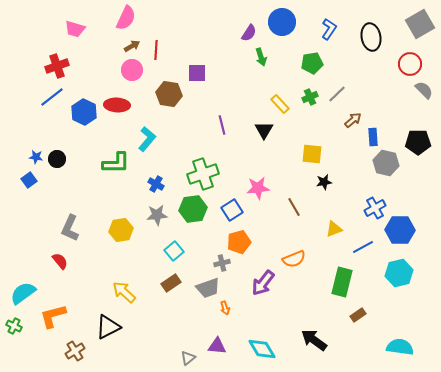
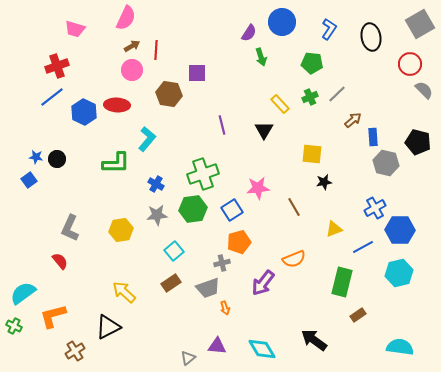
green pentagon at (312, 63): rotated 15 degrees clockwise
black pentagon at (418, 142): rotated 15 degrees clockwise
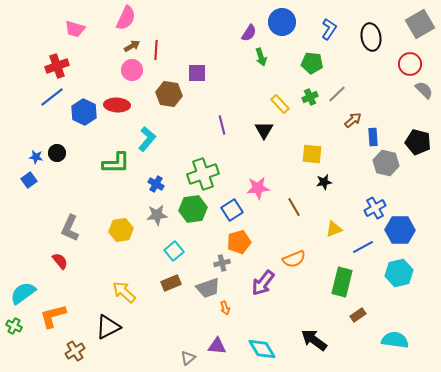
black circle at (57, 159): moved 6 px up
brown rectangle at (171, 283): rotated 12 degrees clockwise
cyan semicircle at (400, 347): moved 5 px left, 7 px up
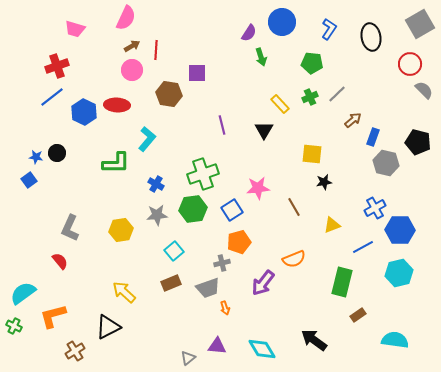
blue rectangle at (373, 137): rotated 24 degrees clockwise
yellow triangle at (334, 229): moved 2 px left, 4 px up
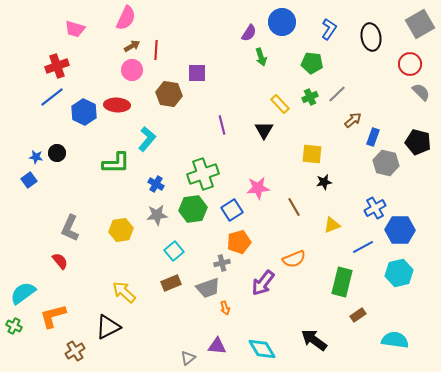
gray semicircle at (424, 90): moved 3 px left, 2 px down
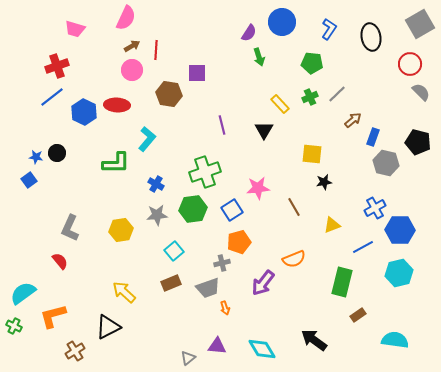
green arrow at (261, 57): moved 2 px left
green cross at (203, 174): moved 2 px right, 2 px up
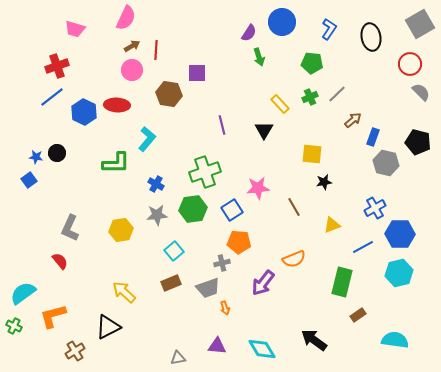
blue hexagon at (400, 230): moved 4 px down
orange pentagon at (239, 242): rotated 20 degrees clockwise
gray triangle at (188, 358): moved 10 px left; rotated 28 degrees clockwise
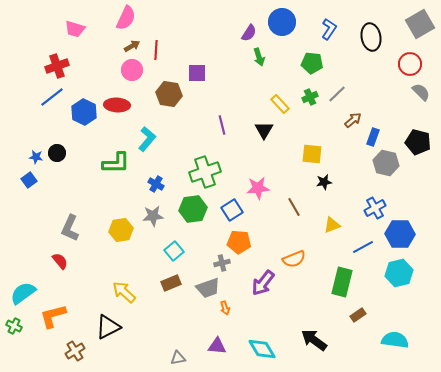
gray star at (157, 215): moved 4 px left, 1 px down
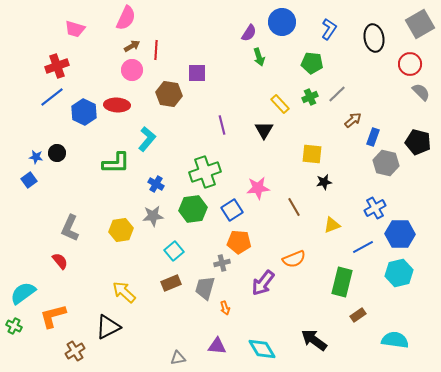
black ellipse at (371, 37): moved 3 px right, 1 px down
gray trapezoid at (208, 288): moved 3 px left; rotated 125 degrees clockwise
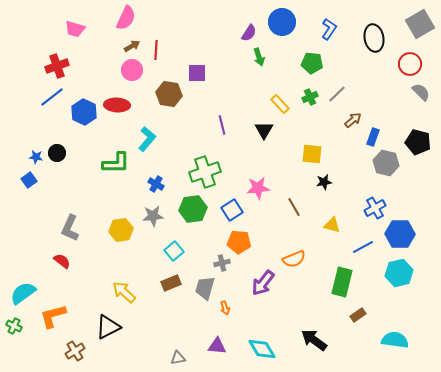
yellow triangle at (332, 225): rotated 36 degrees clockwise
red semicircle at (60, 261): moved 2 px right; rotated 12 degrees counterclockwise
